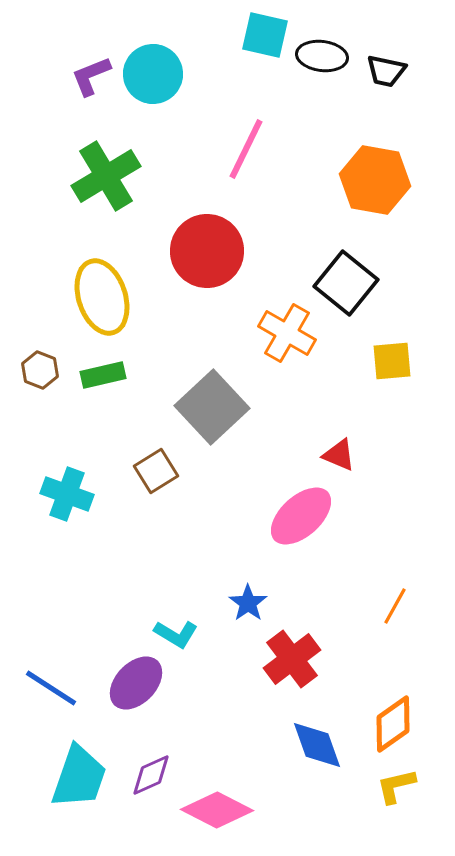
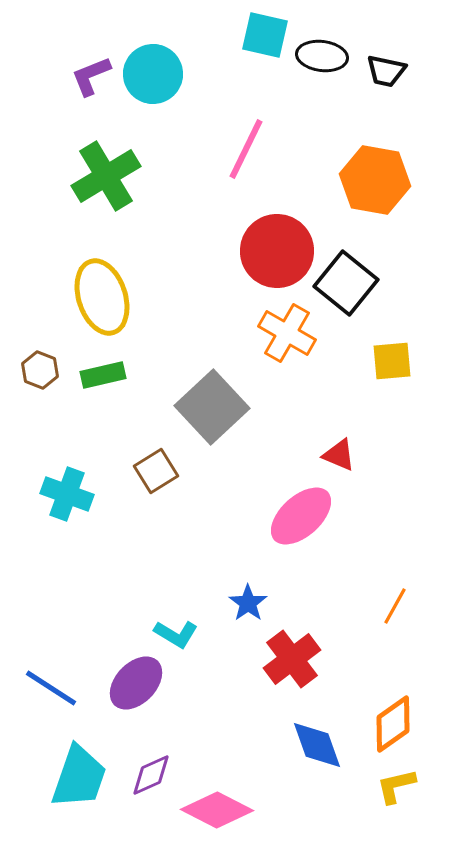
red circle: moved 70 px right
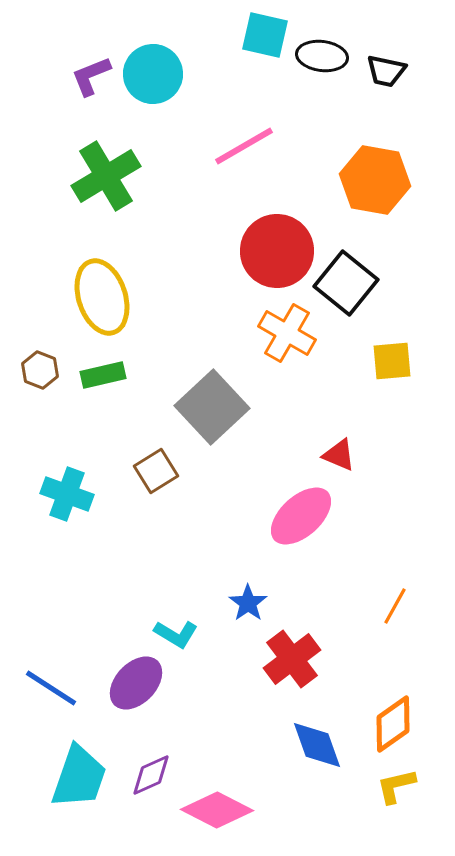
pink line: moved 2 px left, 3 px up; rotated 34 degrees clockwise
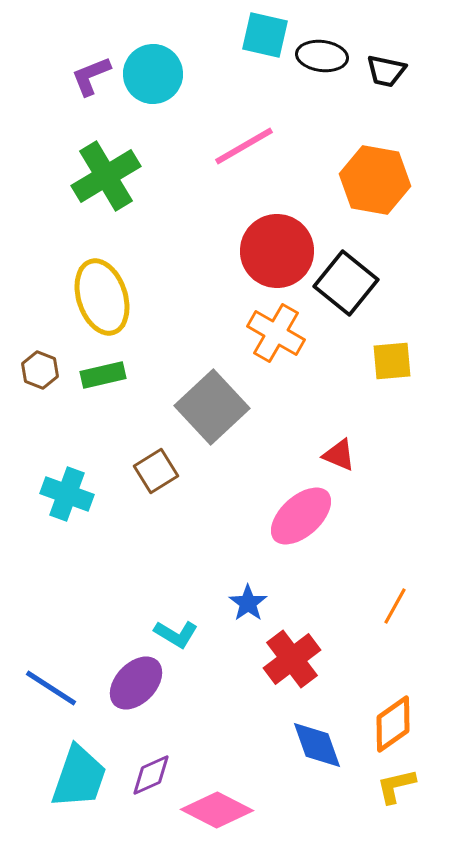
orange cross: moved 11 px left
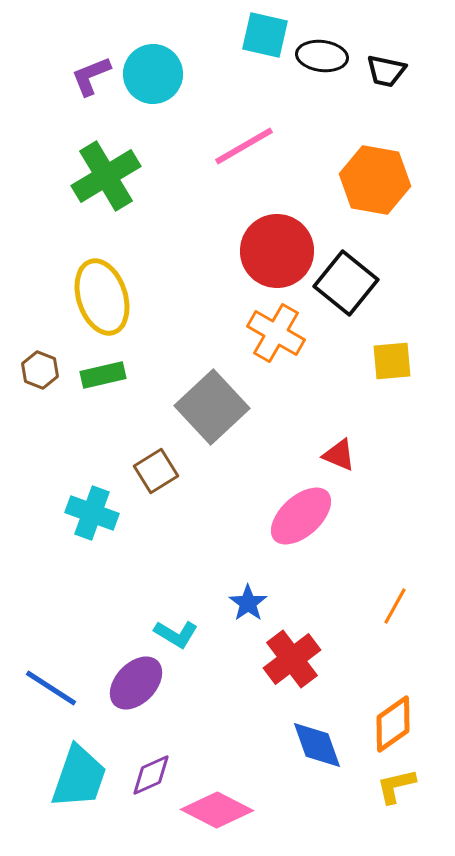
cyan cross: moved 25 px right, 19 px down
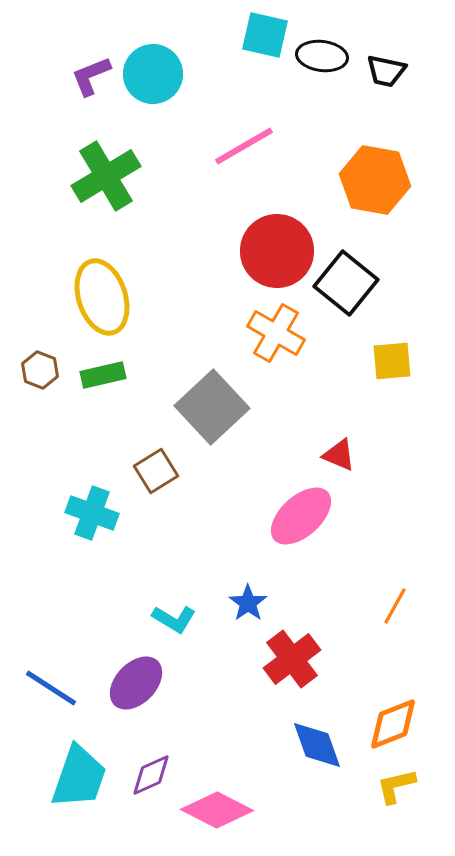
cyan L-shape: moved 2 px left, 15 px up
orange diamond: rotated 14 degrees clockwise
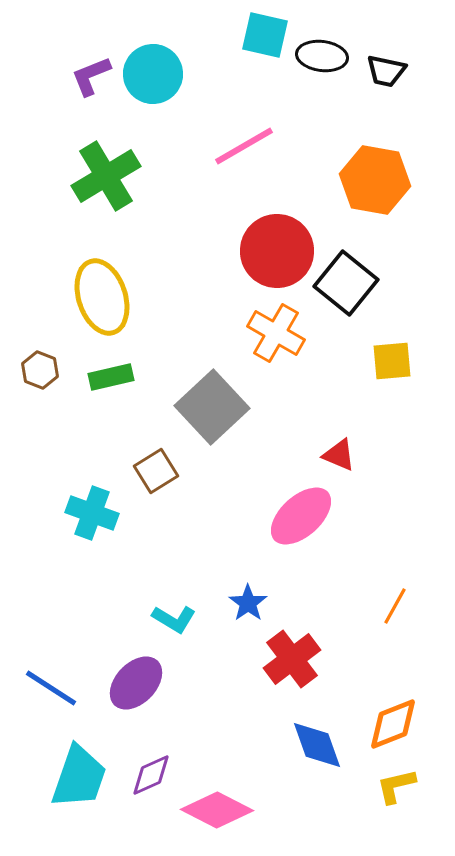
green rectangle: moved 8 px right, 2 px down
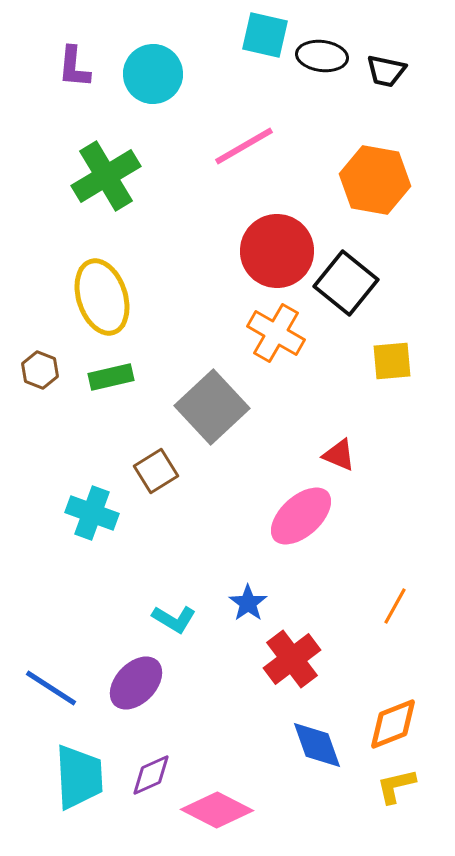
purple L-shape: moved 17 px left, 9 px up; rotated 63 degrees counterclockwise
cyan trapezoid: rotated 22 degrees counterclockwise
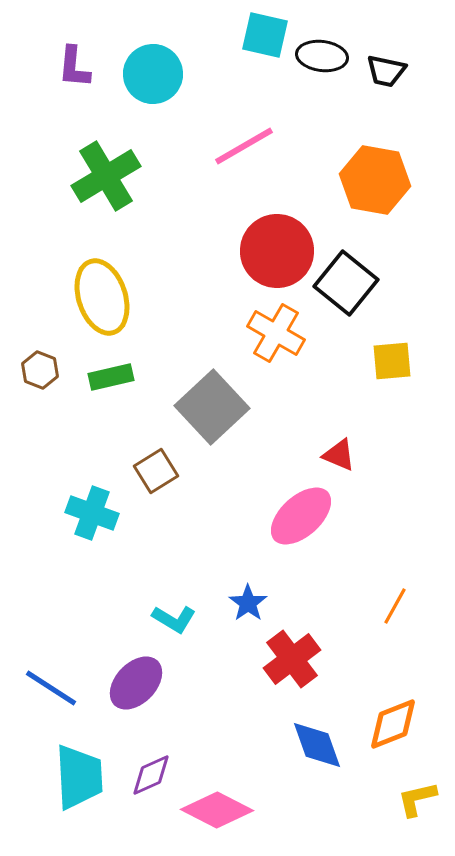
yellow L-shape: moved 21 px right, 13 px down
